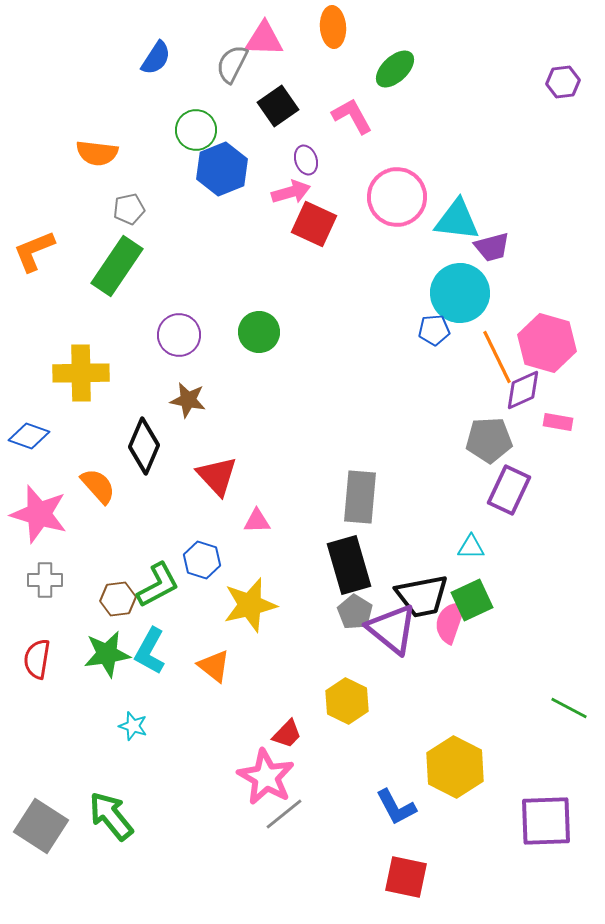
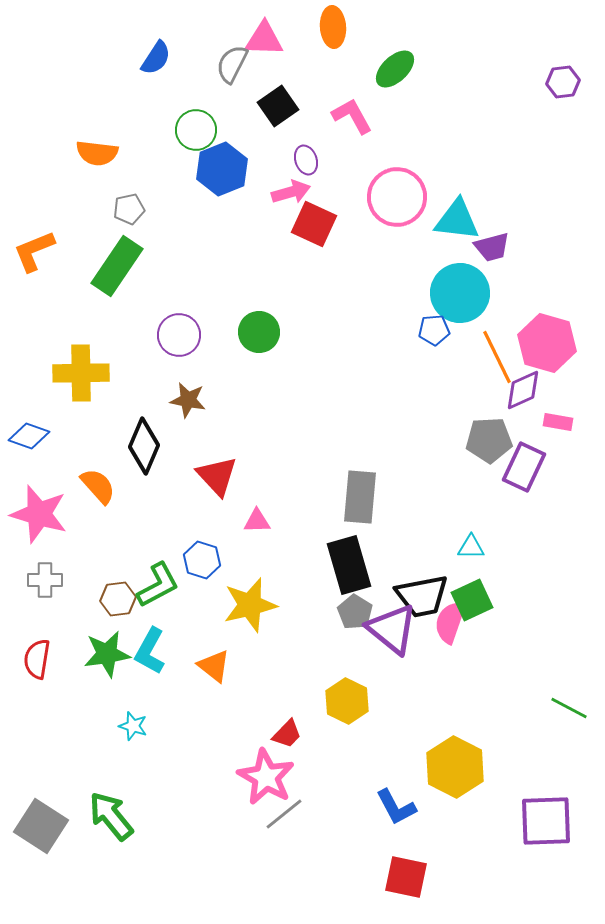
purple rectangle at (509, 490): moved 15 px right, 23 px up
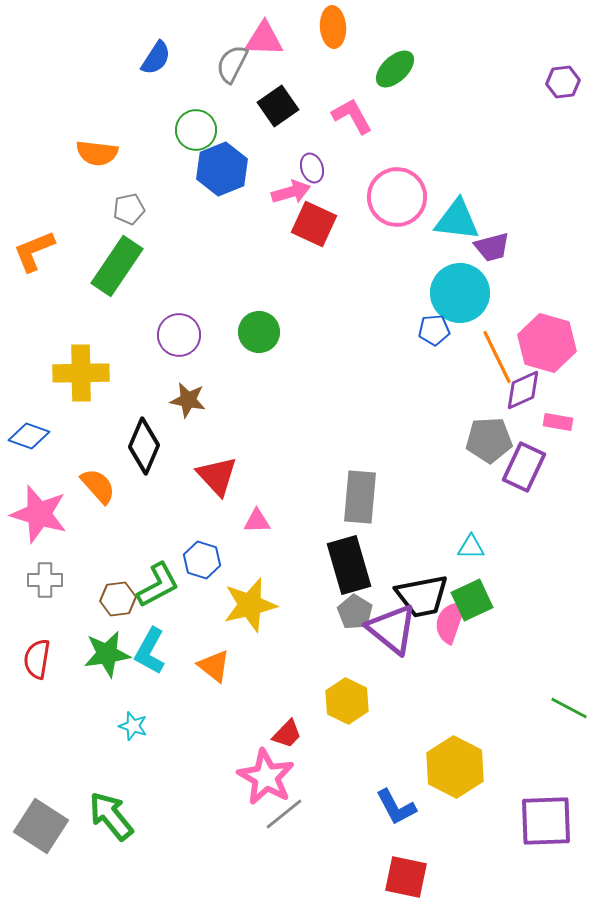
purple ellipse at (306, 160): moved 6 px right, 8 px down
